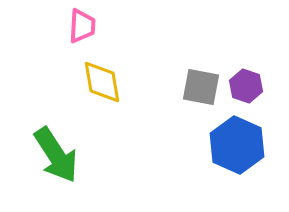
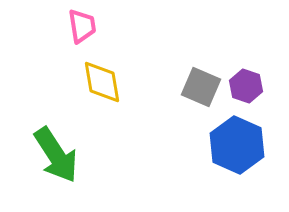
pink trapezoid: rotated 12 degrees counterclockwise
gray square: rotated 12 degrees clockwise
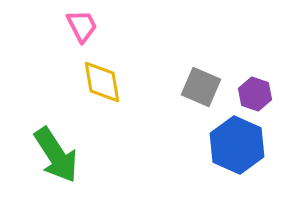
pink trapezoid: rotated 18 degrees counterclockwise
purple hexagon: moved 9 px right, 8 px down
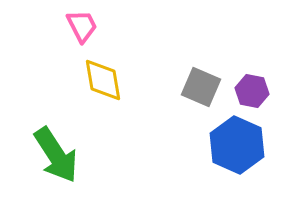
yellow diamond: moved 1 px right, 2 px up
purple hexagon: moved 3 px left, 3 px up; rotated 8 degrees counterclockwise
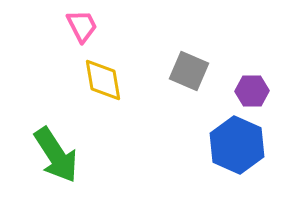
gray square: moved 12 px left, 16 px up
purple hexagon: rotated 12 degrees counterclockwise
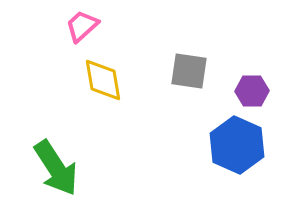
pink trapezoid: rotated 105 degrees counterclockwise
gray square: rotated 15 degrees counterclockwise
green arrow: moved 13 px down
